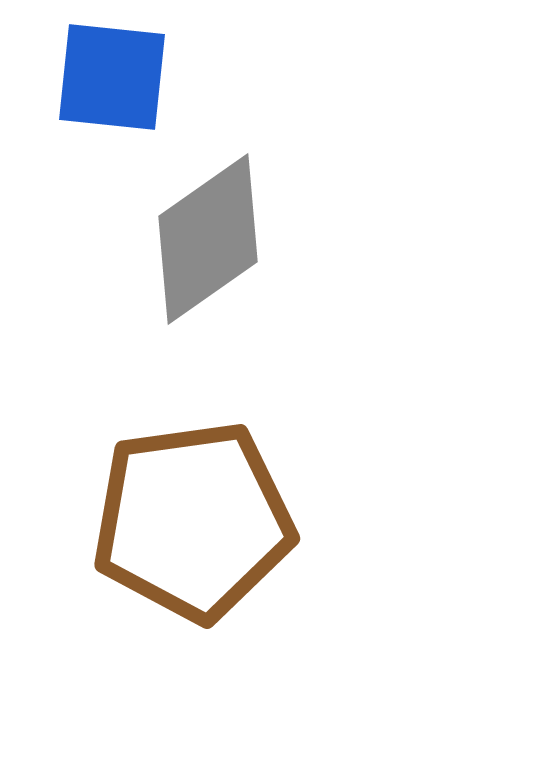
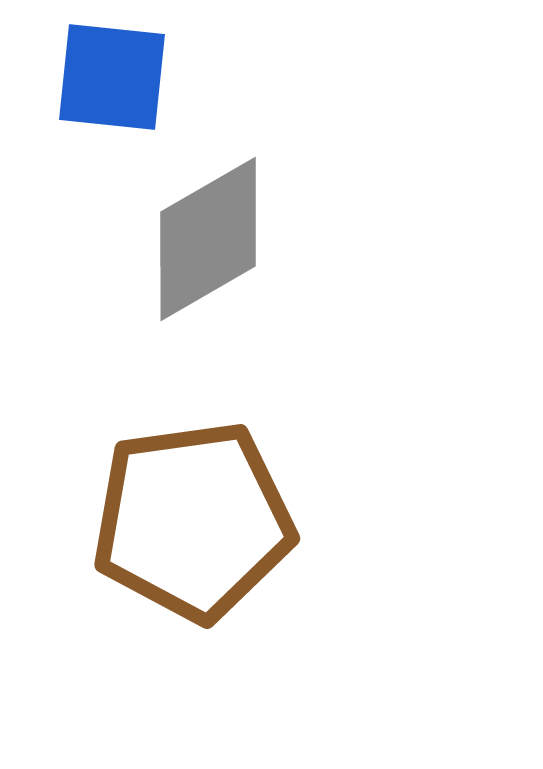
gray diamond: rotated 5 degrees clockwise
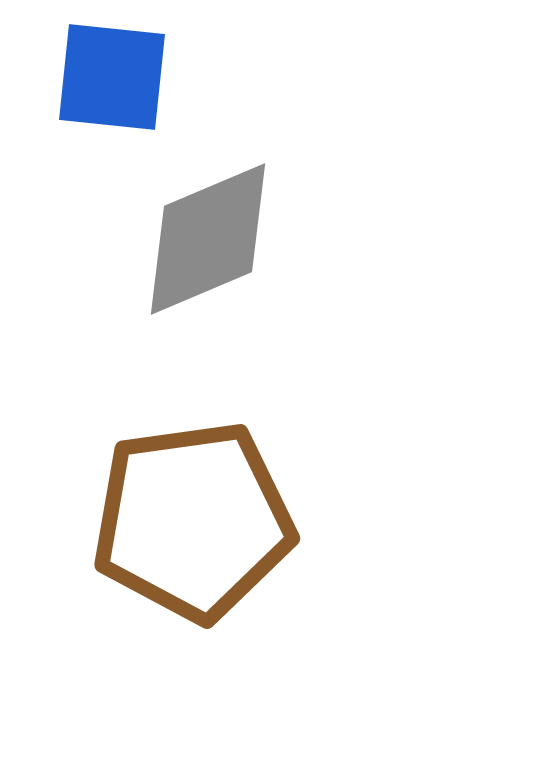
gray diamond: rotated 7 degrees clockwise
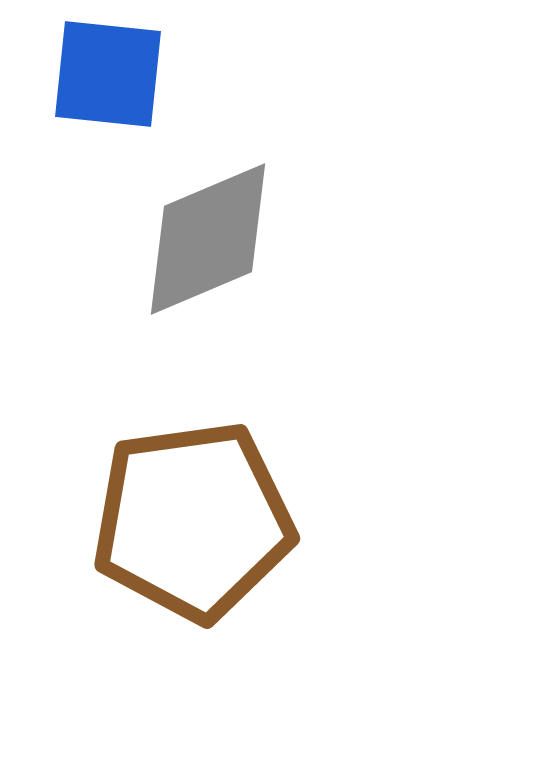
blue square: moved 4 px left, 3 px up
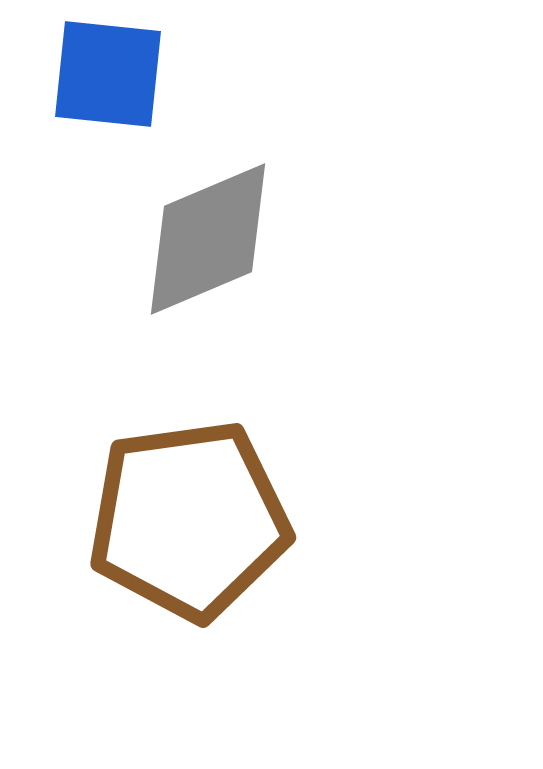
brown pentagon: moved 4 px left, 1 px up
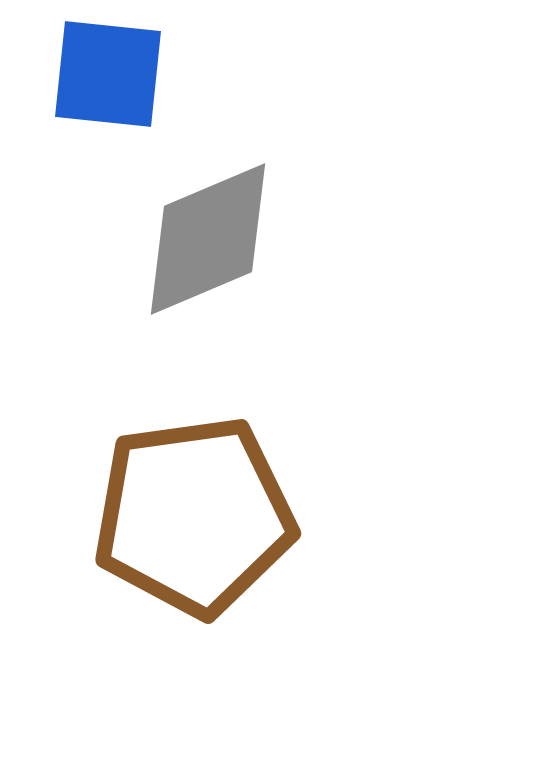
brown pentagon: moved 5 px right, 4 px up
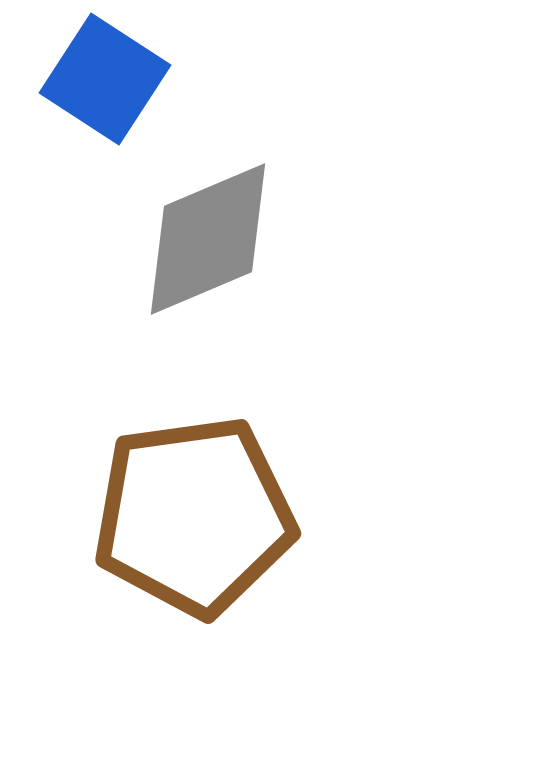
blue square: moved 3 px left, 5 px down; rotated 27 degrees clockwise
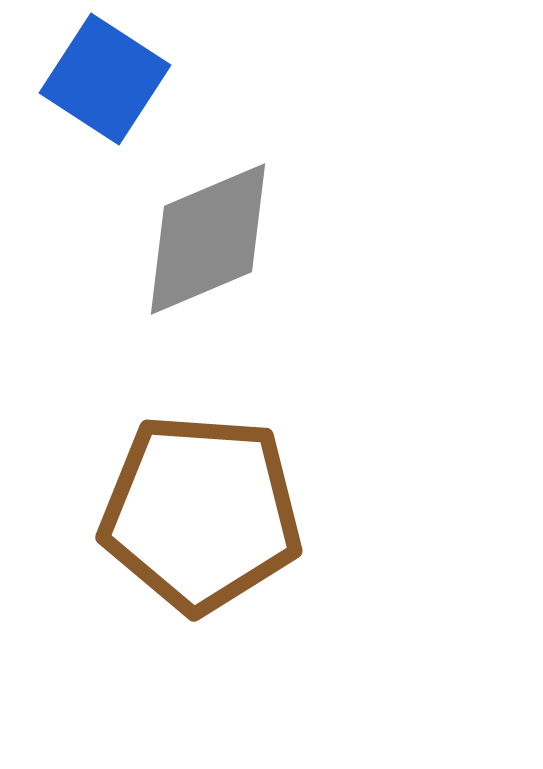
brown pentagon: moved 7 px right, 3 px up; rotated 12 degrees clockwise
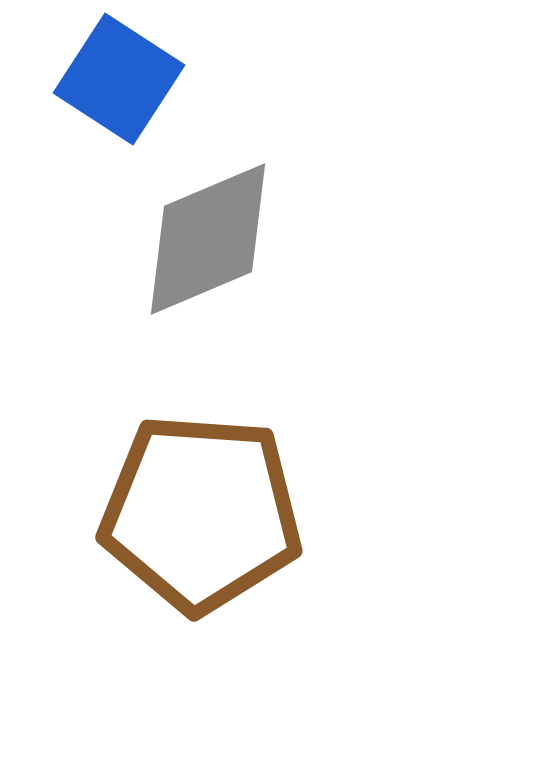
blue square: moved 14 px right
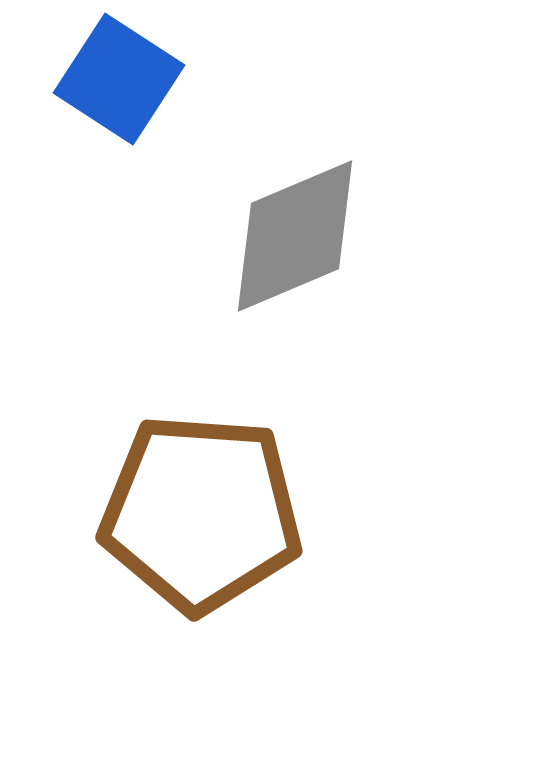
gray diamond: moved 87 px right, 3 px up
